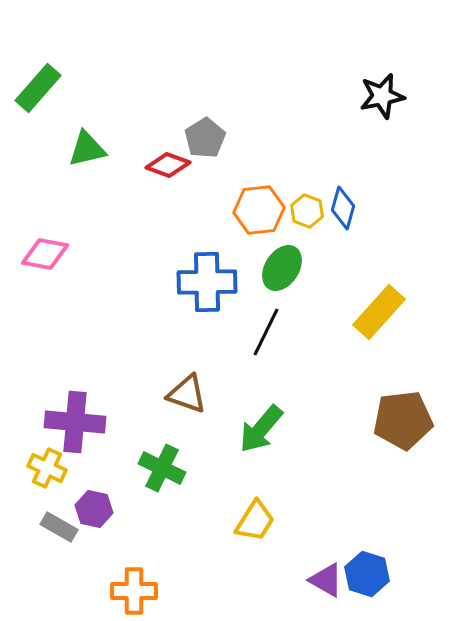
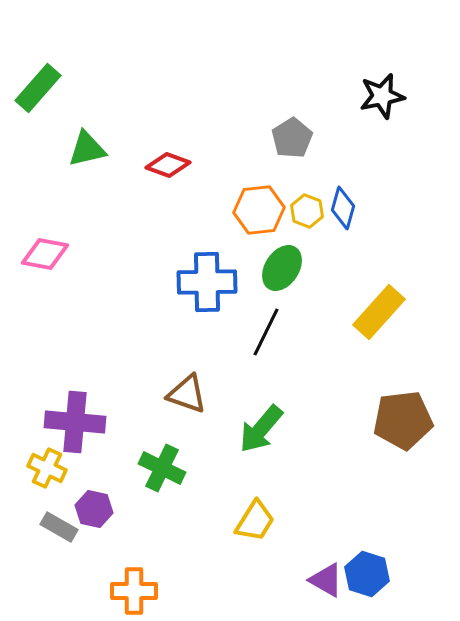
gray pentagon: moved 87 px right
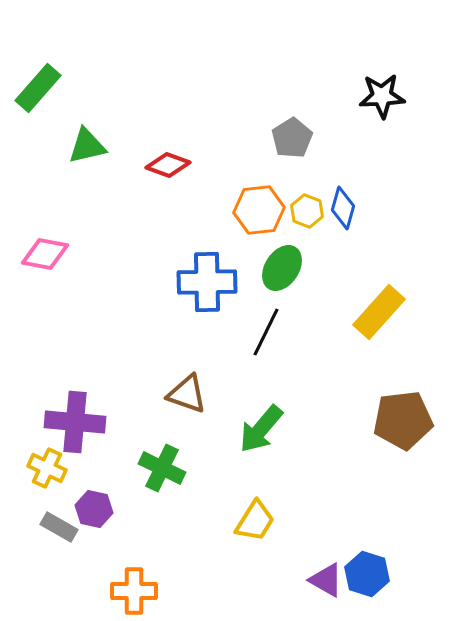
black star: rotated 9 degrees clockwise
green triangle: moved 3 px up
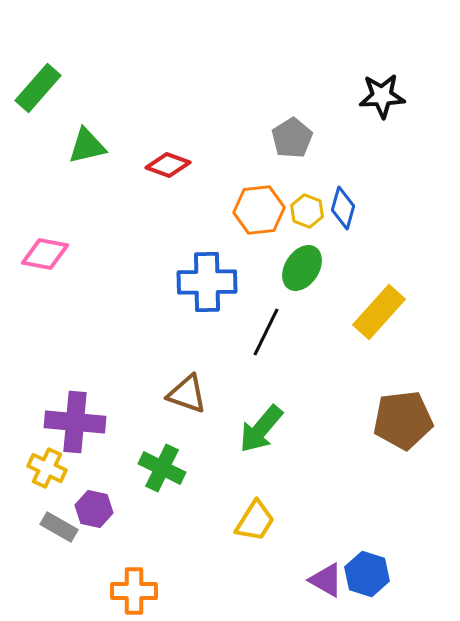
green ellipse: moved 20 px right
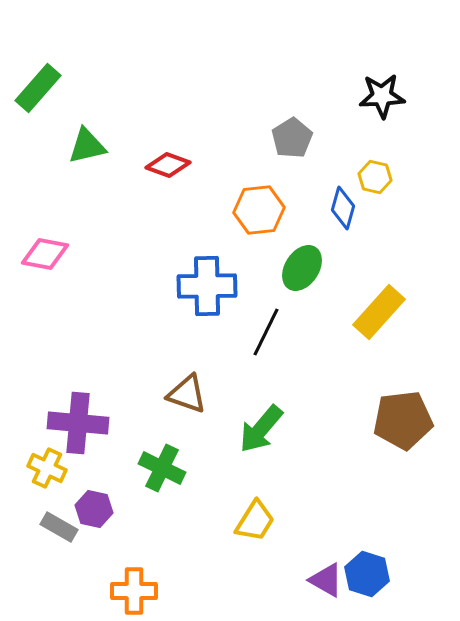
yellow hexagon: moved 68 px right, 34 px up; rotated 8 degrees counterclockwise
blue cross: moved 4 px down
purple cross: moved 3 px right, 1 px down
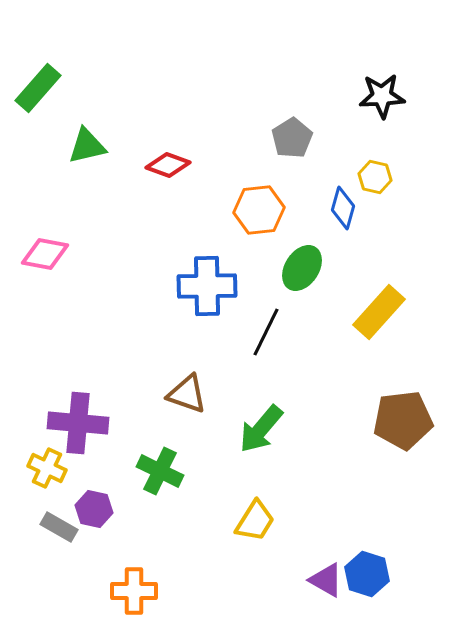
green cross: moved 2 px left, 3 px down
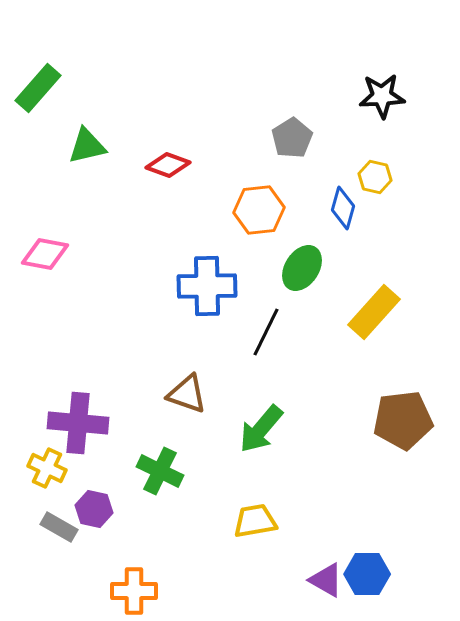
yellow rectangle: moved 5 px left
yellow trapezoid: rotated 132 degrees counterclockwise
blue hexagon: rotated 18 degrees counterclockwise
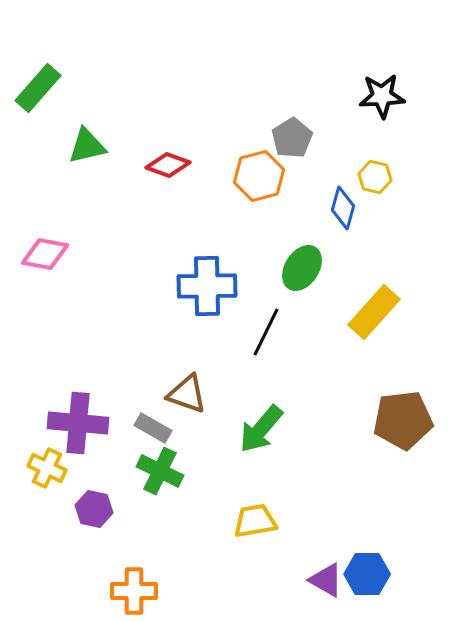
orange hexagon: moved 34 px up; rotated 9 degrees counterclockwise
gray rectangle: moved 94 px right, 99 px up
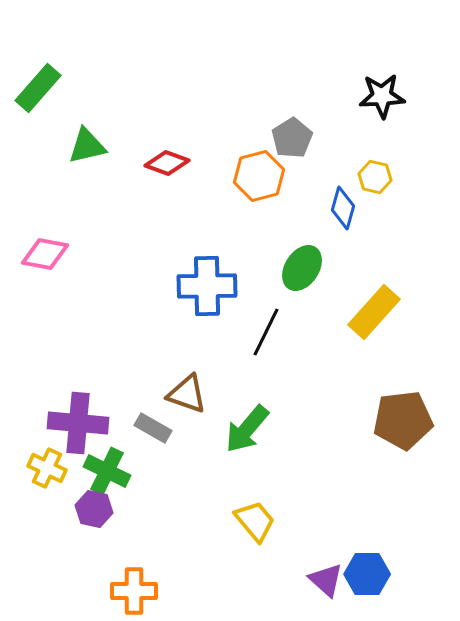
red diamond: moved 1 px left, 2 px up
green arrow: moved 14 px left
green cross: moved 53 px left
yellow trapezoid: rotated 60 degrees clockwise
purple triangle: rotated 12 degrees clockwise
